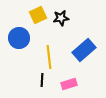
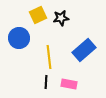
black line: moved 4 px right, 2 px down
pink rectangle: rotated 28 degrees clockwise
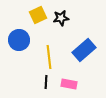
blue circle: moved 2 px down
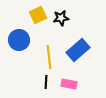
blue rectangle: moved 6 px left
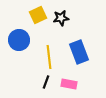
blue rectangle: moved 1 px right, 2 px down; rotated 70 degrees counterclockwise
black line: rotated 16 degrees clockwise
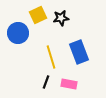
blue circle: moved 1 px left, 7 px up
yellow line: moved 2 px right; rotated 10 degrees counterclockwise
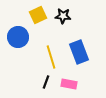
black star: moved 2 px right, 2 px up; rotated 14 degrees clockwise
blue circle: moved 4 px down
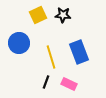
black star: moved 1 px up
blue circle: moved 1 px right, 6 px down
pink rectangle: rotated 14 degrees clockwise
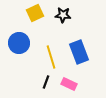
yellow square: moved 3 px left, 2 px up
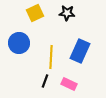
black star: moved 4 px right, 2 px up
blue rectangle: moved 1 px right, 1 px up; rotated 45 degrees clockwise
yellow line: rotated 20 degrees clockwise
black line: moved 1 px left, 1 px up
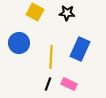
yellow square: moved 1 px up; rotated 36 degrees counterclockwise
blue rectangle: moved 2 px up
black line: moved 3 px right, 3 px down
